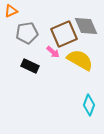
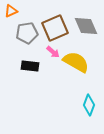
brown square: moved 9 px left, 6 px up
yellow semicircle: moved 4 px left, 2 px down
black rectangle: rotated 18 degrees counterclockwise
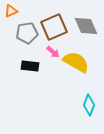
brown square: moved 1 px left, 1 px up
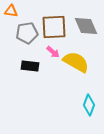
orange triangle: rotated 32 degrees clockwise
brown square: rotated 20 degrees clockwise
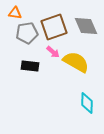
orange triangle: moved 4 px right, 2 px down
brown square: rotated 16 degrees counterclockwise
cyan diamond: moved 2 px left, 2 px up; rotated 20 degrees counterclockwise
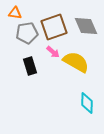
black rectangle: rotated 66 degrees clockwise
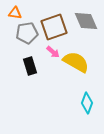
gray diamond: moved 5 px up
cyan diamond: rotated 20 degrees clockwise
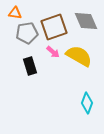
yellow semicircle: moved 3 px right, 6 px up
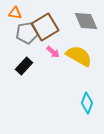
brown square: moved 9 px left; rotated 12 degrees counterclockwise
black rectangle: moved 6 px left; rotated 60 degrees clockwise
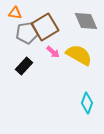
yellow semicircle: moved 1 px up
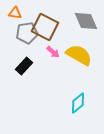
brown square: rotated 32 degrees counterclockwise
cyan diamond: moved 9 px left; rotated 30 degrees clockwise
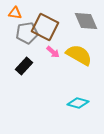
cyan diamond: rotated 55 degrees clockwise
